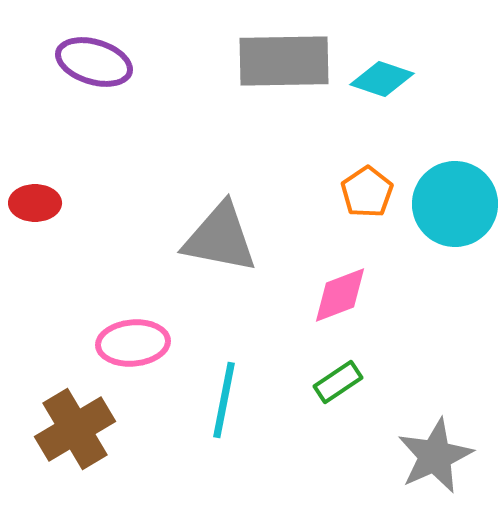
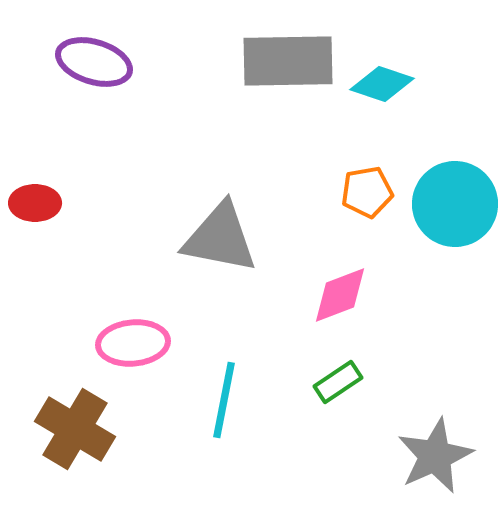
gray rectangle: moved 4 px right
cyan diamond: moved 5 px down
orange pentagon: rotated 24 degrees clockwise
brown cross: rotated 28 degrees counterclockwise
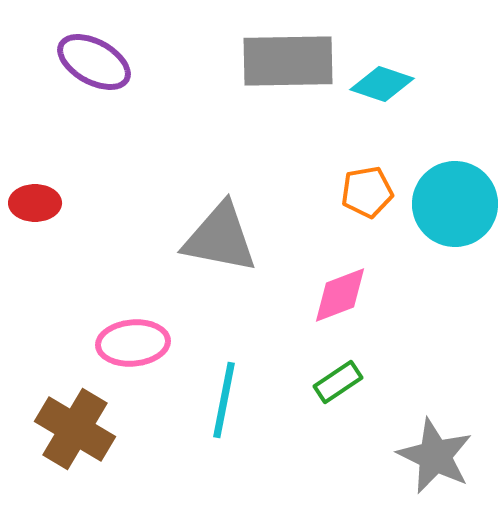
purple ellipse: rotated 12 degrees clockwise
gray star: rotated 22 degrees counterclockwise
